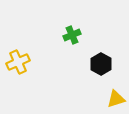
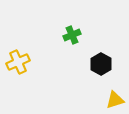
yellow triangle: moved 1 px left, 1 px down
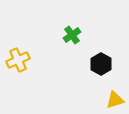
green cross: rotated 12 degrees counterclockwise
yellow cross: moved 2 px up
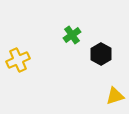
black hexagon: moved 10 px up
yellow triangle: moved 4 px up
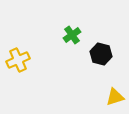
black hexagon: rotated 15 degrees counterclockwise
yellow triangle: moved 1 px down
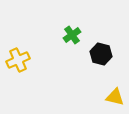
yellow triangle: rotated 30 degrees clockwise
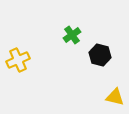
black hexagon: moved 1 px left, 1 px down
